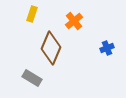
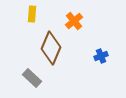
yellow rectangle: rotated 14 degrees counterclockwise
blue cross: moved 6 px left, 8 px down
gray rectangle: rotated 12 degrees clockwise
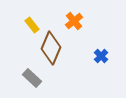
yellow rectangle: moved 11 px down; rotated 42 degrees counterclockwise
blue cross: rotated 24 degrees counterclockwise
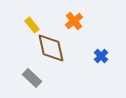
brown diamond: rotated 36 degrees counterclockwise
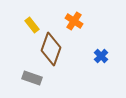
orange cross: rotated 18 degrees counterclockwise
brown diamond: moved 1 px down; rotated 32 degrees clockwise
gray rectangle: rotated 24 degrees counterclockwise
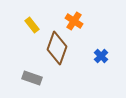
brown diamond: moved 6 px right, 1 px up
